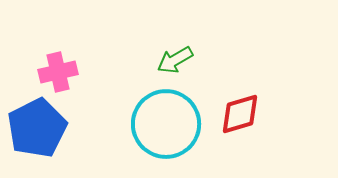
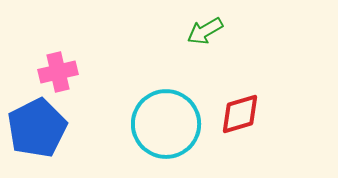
green arrow: moved 30 px right, 29 px up
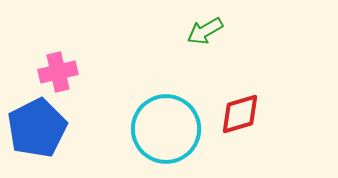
cyan circle: moved 5 px down
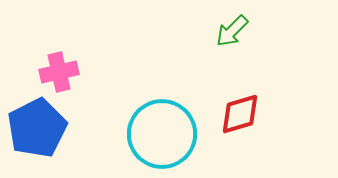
green arrow: moved 27 px right; rotated 15 degrees counterclockwise
pink cross: moved 1 px right
cyan circle: moved 4 px left, 5 px down
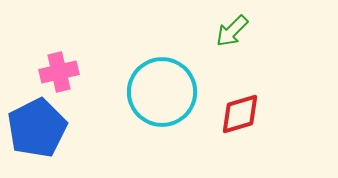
cyan circle: moved 42 px up
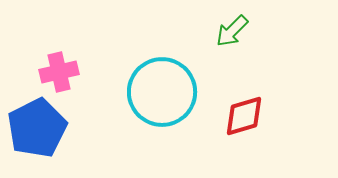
red diamond: moved 4 px right, 2 px down
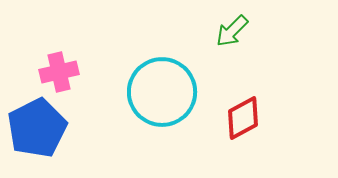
red diamond: moved 1 px left, 2 px down; rotated 12 degrees counterclockwise
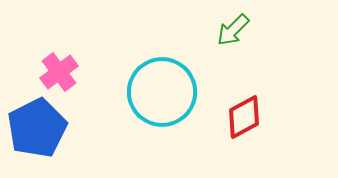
green arrow: moved 1 px right, 1 px up
pink cross: rotated 24 degrees counterclockwise
red diamond: moved 1 px right, 1 px up
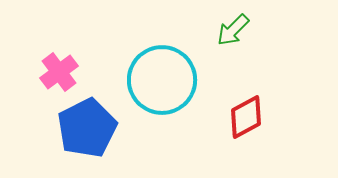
cyan circle: moved 12 px up
red diamond: moved 2 px right
blue pentagon: moved 50 px right
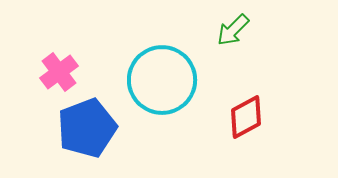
blue pentagon: rotated 6 degrees clockwise
